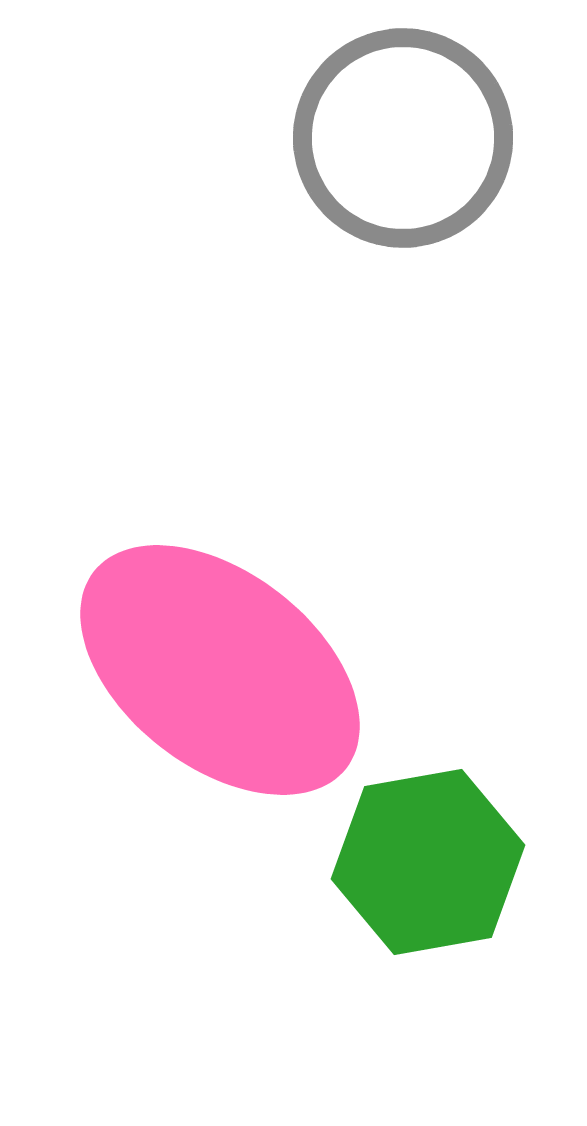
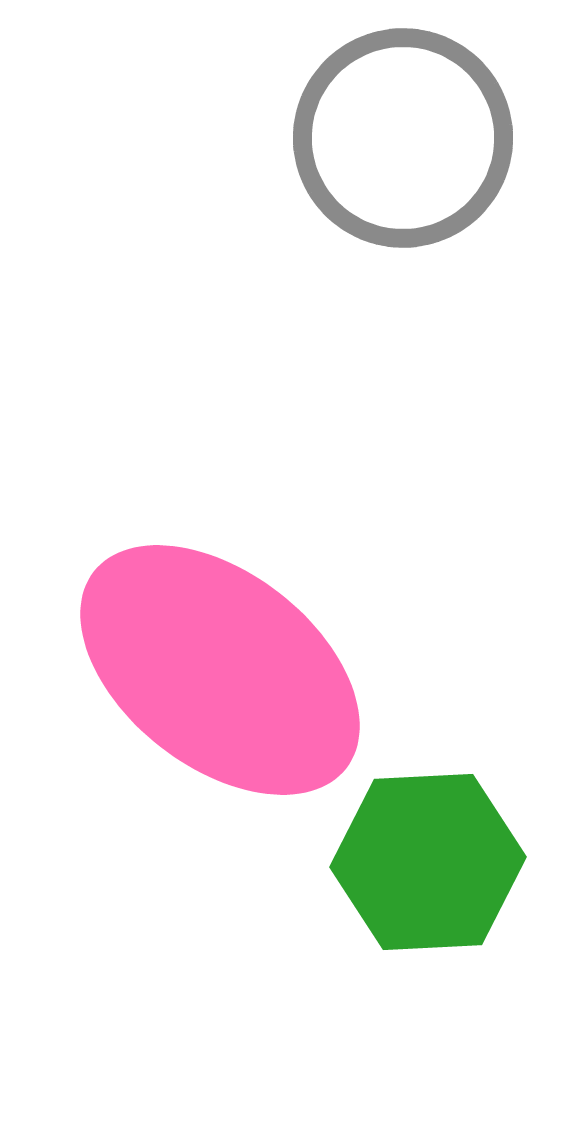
green hexagon: rotated 7 degrees clockwise
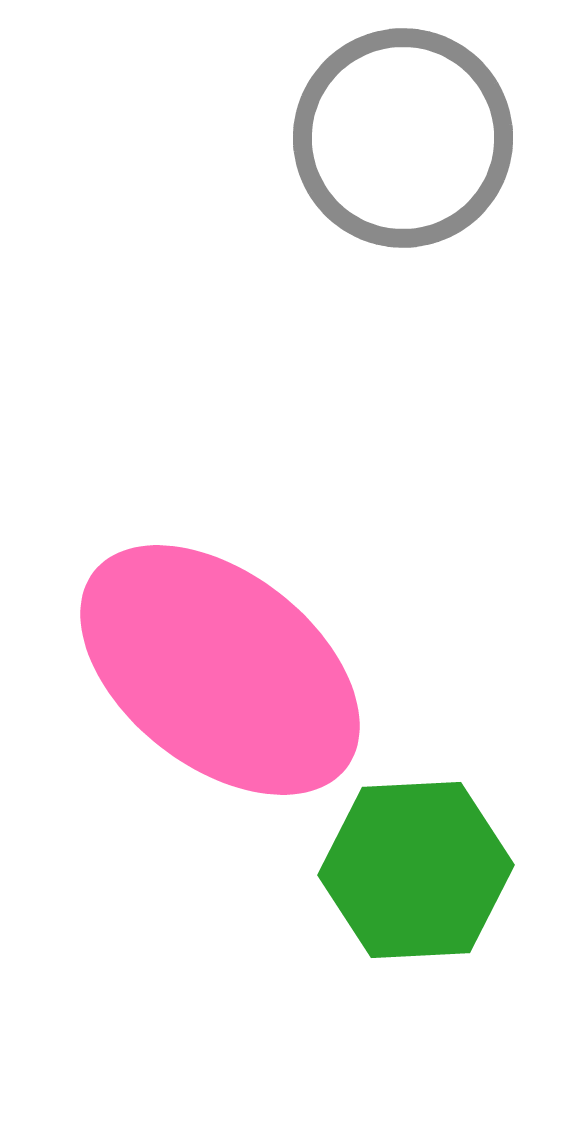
green hexagon: moved 12 px left, 8 px down
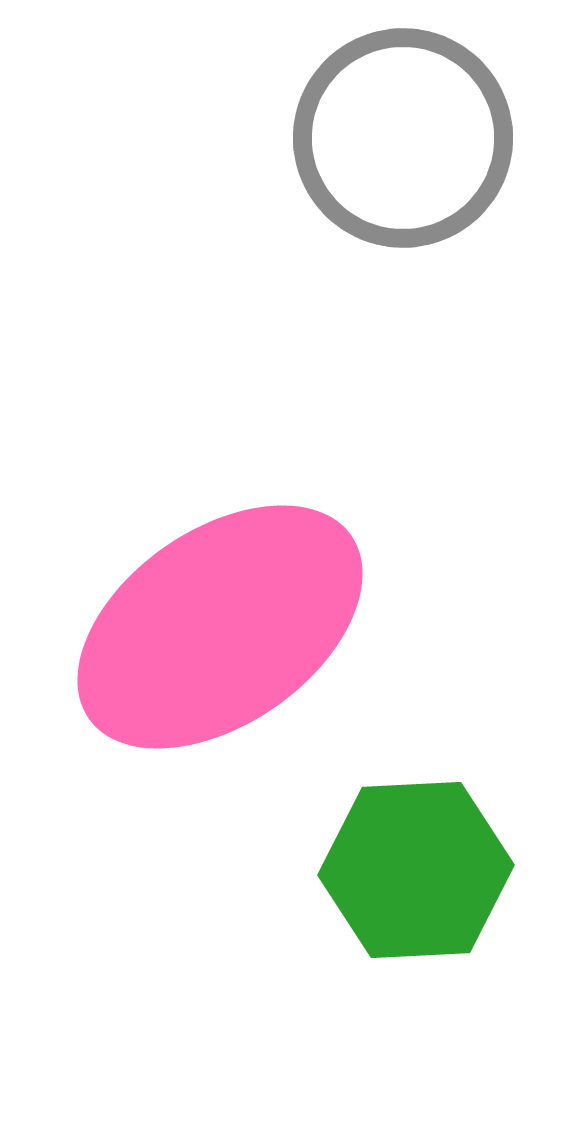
pink ellipse: moved 43 px up; rotated 73 degrees counterclockwise
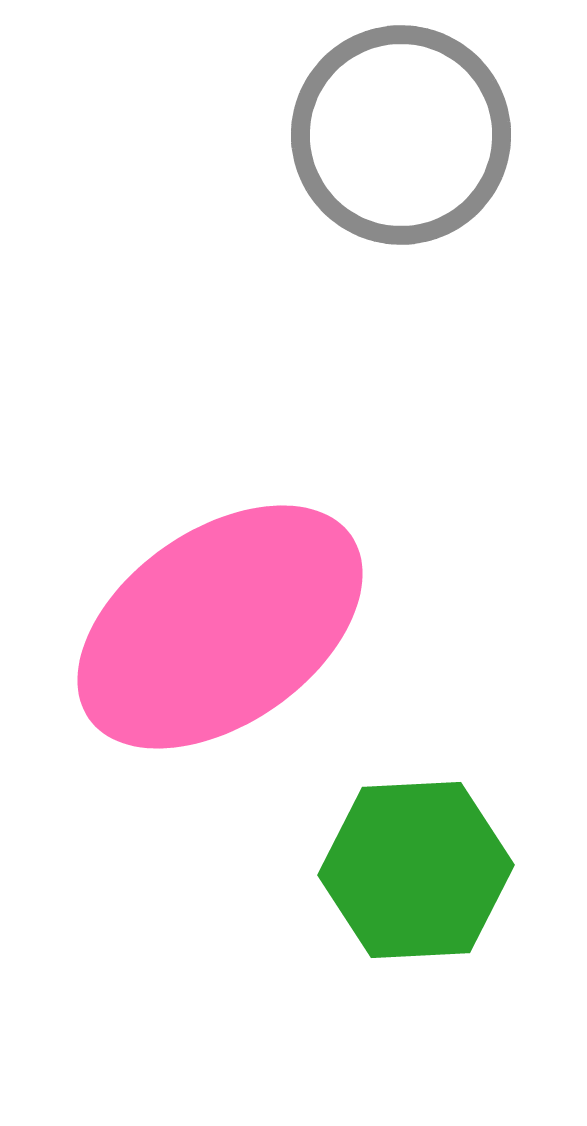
gray circle: moved 2 px left, 3 px up
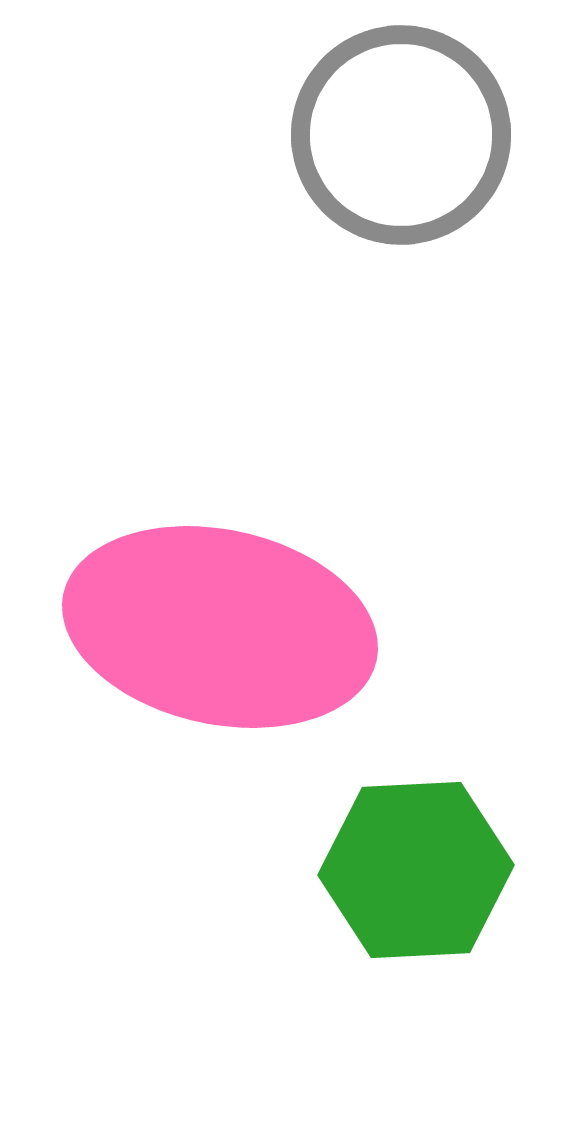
pink ellipse: rotated 47 degrees clockwise
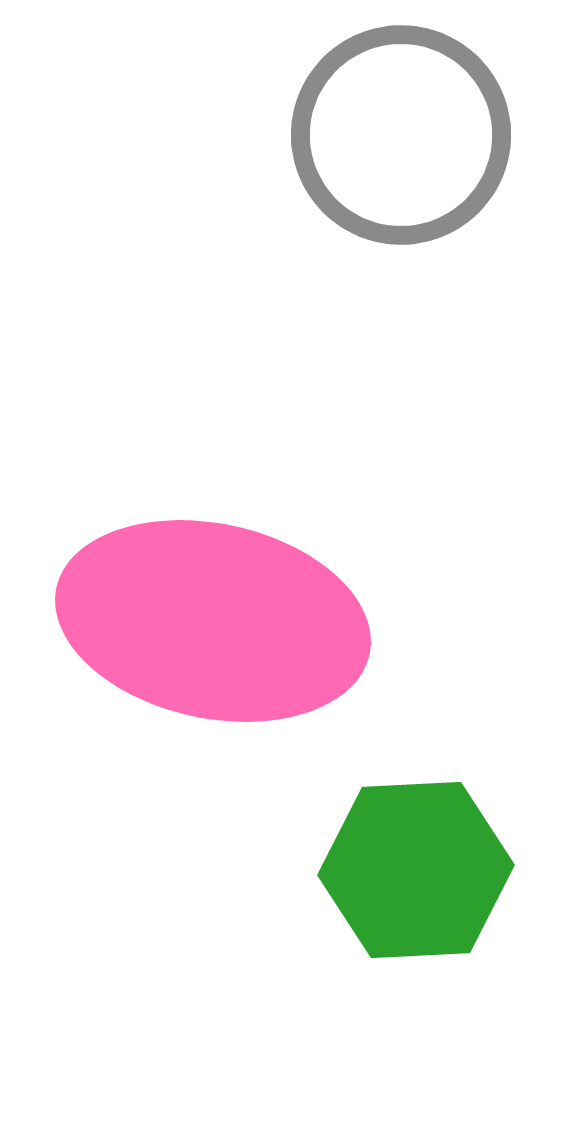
pink ellipse: moved 7 px left, 6 px up
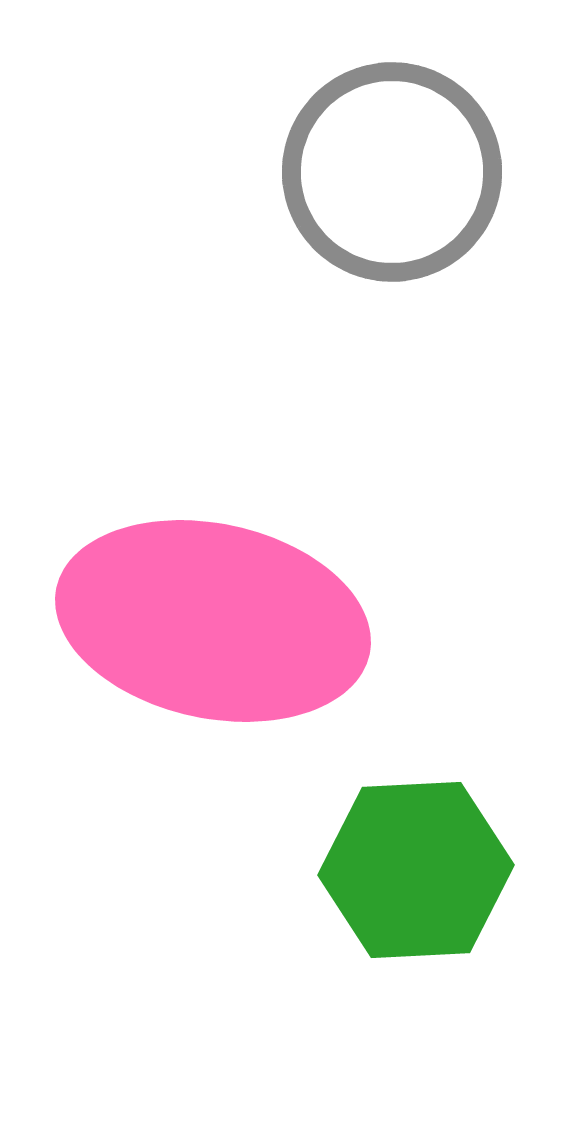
gray circle: moved 9 px left, 37 px down
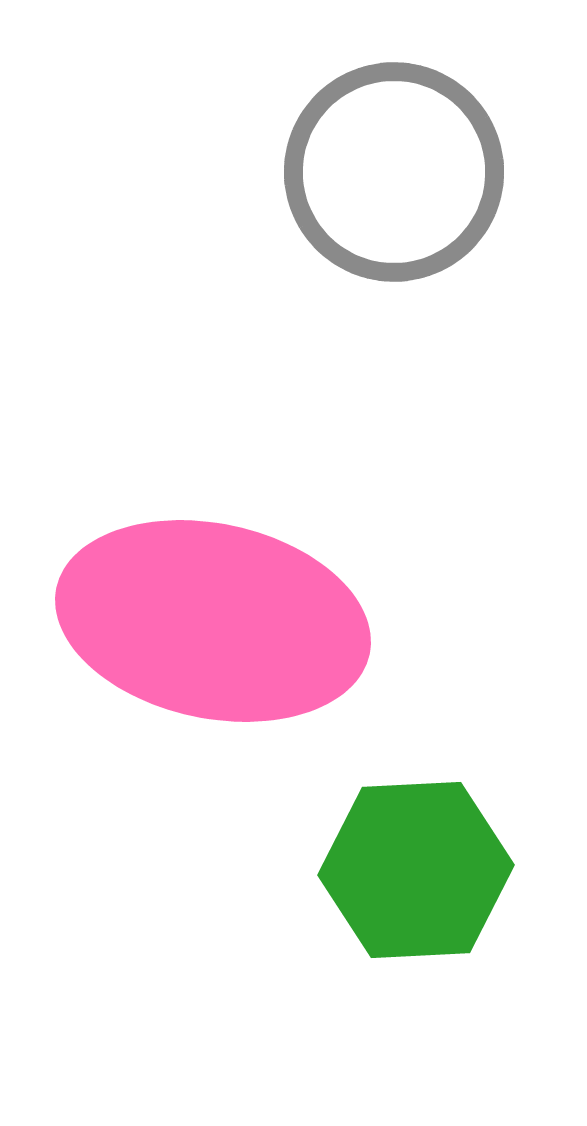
gray circle: moved 2 px right
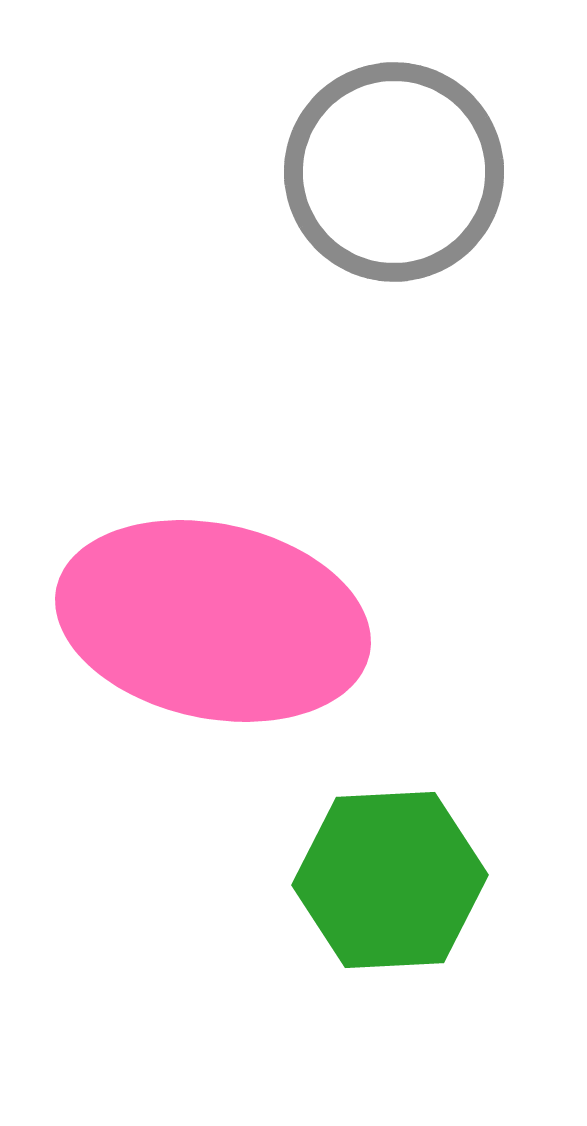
green hexagon: moved 26 px left, 10 px down
